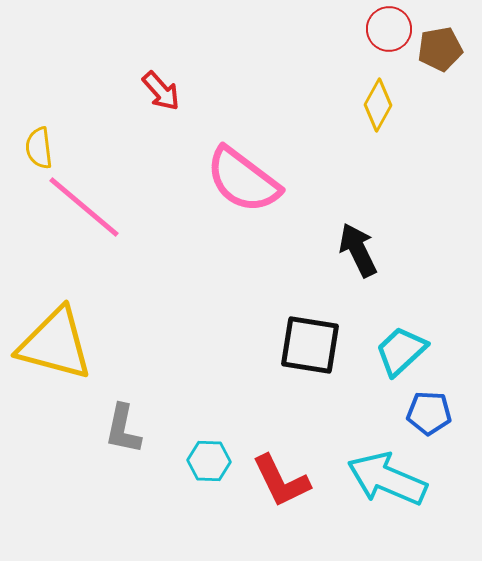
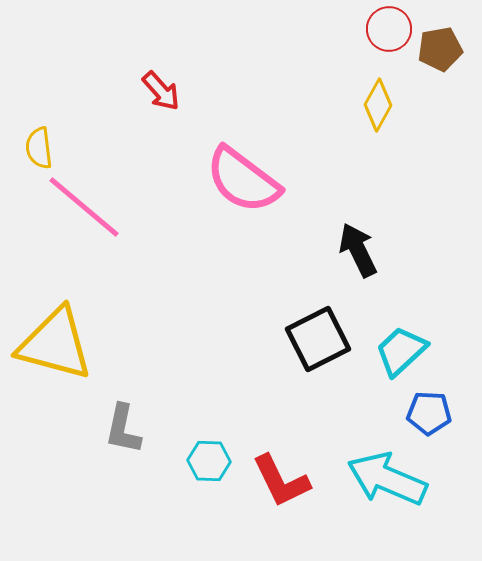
black square: moved 8 px right, 6 px up; rotated 36 degrees counterclockwise
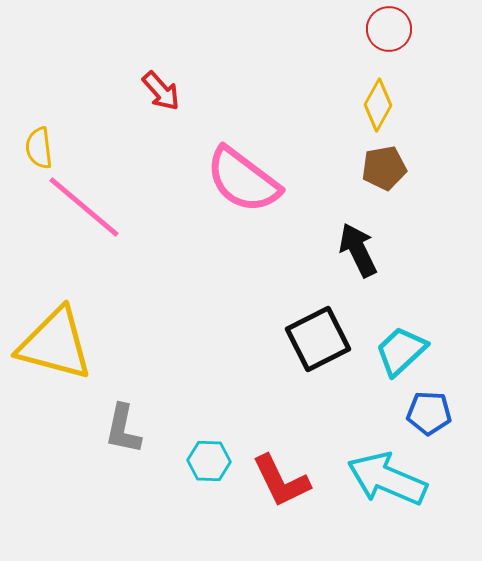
brown pentagon: moved 56 px left, 119 px down
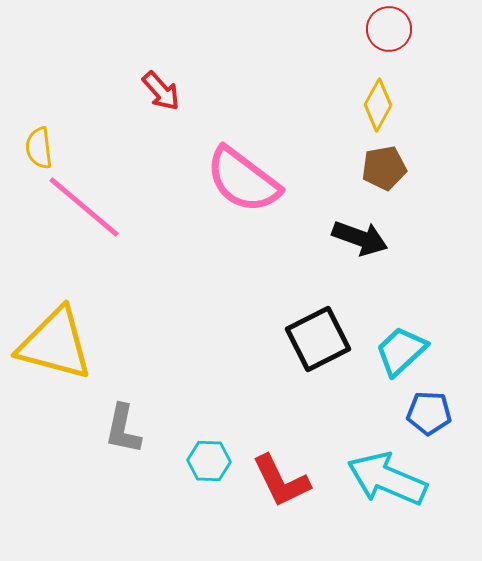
black arrow: moved 2 px right, 12 px up; rotated 136 degrees clockwise
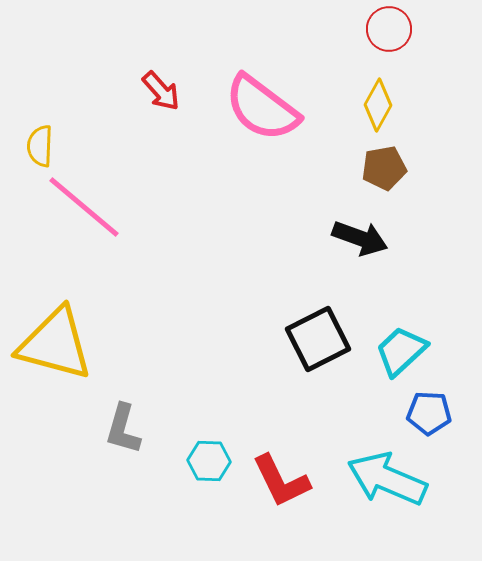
yellow semicircle: moved 1 px right, 2 px up; rotated 9 degrees clockwise
pink semicircle: moved 19 px right, 72 px up
gray L-shape: rotated 4 degrees clockwise
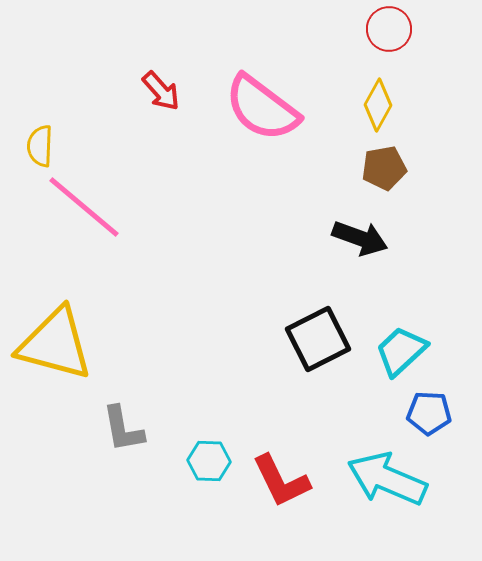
gray L-shape: rotated 26 degrees counterclockwise
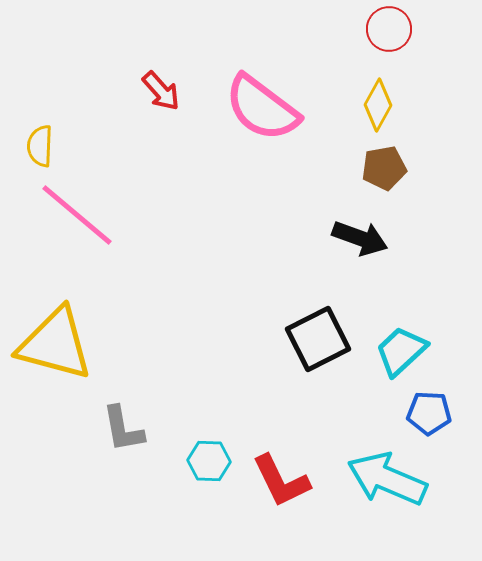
pink line: moved 7 px left, 8 px down
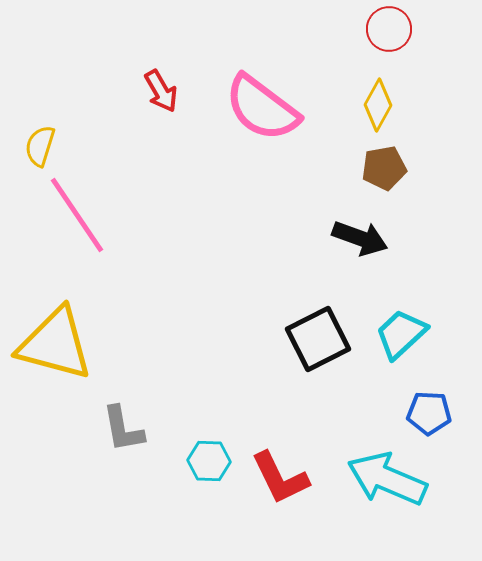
red arrow: rotated 12 degrees clockwise
yellow semicircle: rotated 15 degrees clockwise
pink line: rotated 16 degrees clockwise
cyan trapezoid: moved 17 px up
red L-shape: moved 1 px left, 3 px up
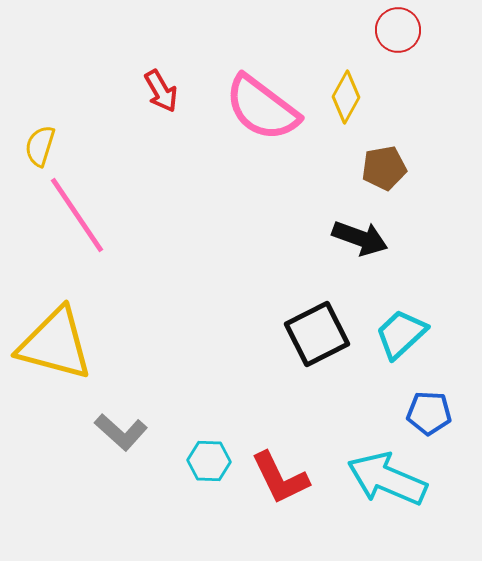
red circle: moved 9 px right, 1 px down
yellow diamond: moved 32 px left, 8 px up
black square: moved 1 px left, 5 px up
gray L-shape: moved 2 px left, 3 px down; rotated 38 degrees counterclockwise
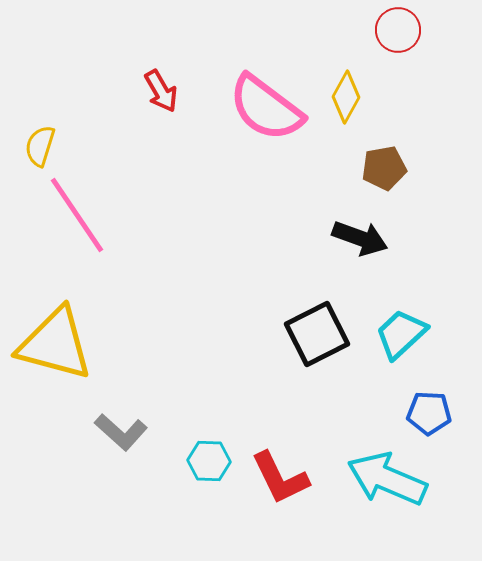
pink semicircle: moved 4 px right
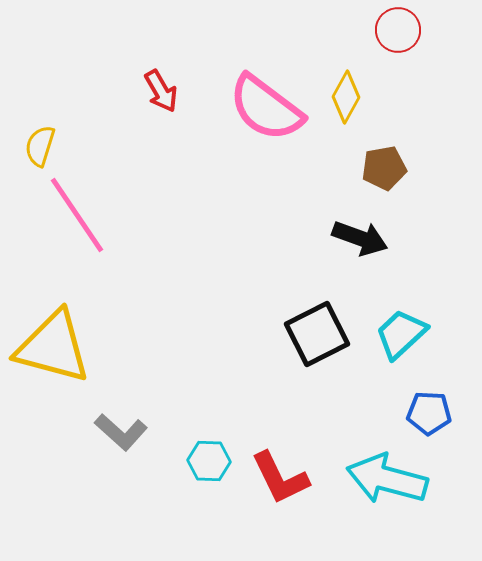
yellow triangle: moved 2 px left, 3 px down
cyan arrow: rotated 8 degrees counterclockwise
